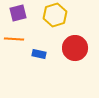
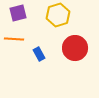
yellow hexagon: moved 3 px right
blue rectangle: rotated 48 degrees clockwise
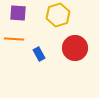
purple square: rotated 18 degrees clockwise
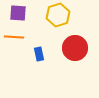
orange line: moved 2 px up
blue rectangle: rotated 16 degrees clockwise
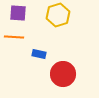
red circle: moved 12 px left, 26 px down
blue rectangle: rotated 64 degrees counterclockwise
